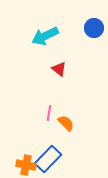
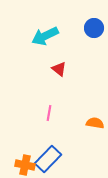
orange semicircle: moved 29 px right; rotated 36 degrees counterclockwise
orange cross: moved 1 px left
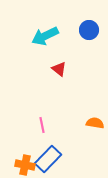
blue circle: moved 5 px left, 2 px down
pink line: moved 7 px left, 12 px down; rotated 21 degrees counterclockwise
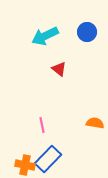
blue circle: moved 2 px left, 2 px down
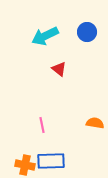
blue rectangle: moved 3 px right, 2 px down; rotated 44 degrees clockwise
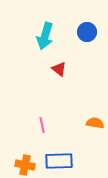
cyan arrow: rotated 48 degrees counterclockwise
blue rectangle: moved 8 px right
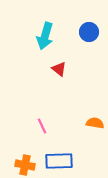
blue circle: moved 2 px right
pink line: moved 1 px down; rotated 14 degrees counterclockwise
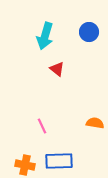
red triangle: moved 2 px left
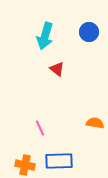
pink line: moved 2 px left, 2 px down
